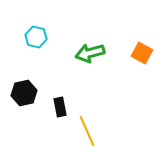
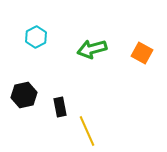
cyan hexagon: rotated 20 degrees clockwise
green arrow: moved 2 px right, 4 px up
black hexagon: moved 2 px down
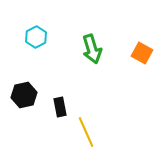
green arrow: rotated 92 degrees counterclockwise
yellow line: moved 1 px left, 1 px down
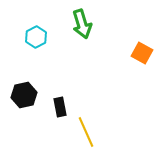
green arrow: moved 10 px left, 25 px up
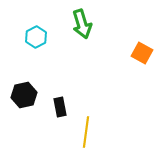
yellow line: rotated 32 degrees clockwise
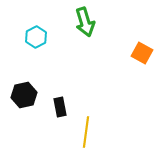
green arrow: moved 3 px right, 2 px up
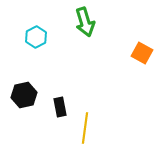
yellow line: moved 1 px left, 4 px up
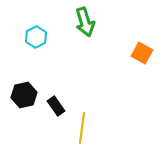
black rectangle: moved 4 px left, 1 px up; rotated 24 degrees counterclockwise
yellow line: moved 3 px left
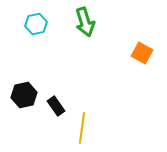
cyan hexagon: moved 13 px up; rotated 15 degrees clockwise
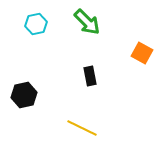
green arrow: moved 2 px right; rotated 28 degrees counterclockwise
black rectangle: moved 34 px right, 30 px up; rotated 24 degrees clockwise
yellow line: rotated 72 degrees counterclockwise
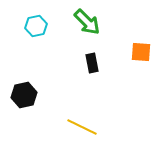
cyan hexagon: moved 2 px down
orange square: moved 1 px left, 1 px up; rotated 25 degrees counterclockwise
black rectangle: moved 2 px right, 13 px up
yellow line: moved 1 px up
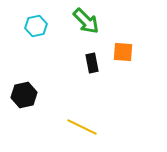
green arrow: moved 1 px left, 1 px up
orange square: moved 18 px left
